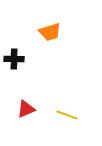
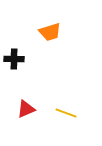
yellow line: moved 1 px left, 2 px up
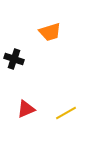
black cross: rotated 18 degrees clockwise
yellow line: rotated 50 degrees counterclockwise
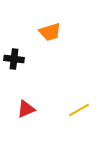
black cross: rotated 12 degrees counterclockwise
yellow line: moved 13 px right, 3 px up
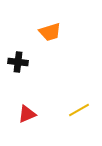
black cross: moved 4 px right, 3 px down
red triangle: moved 1 px right, 5 px down
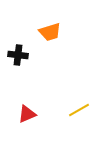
black cross: moved 7 px up
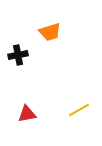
black cross: rotated 18 degrees counterclockwise
red triangle: rotated 12 degrees clockwise
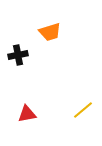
yellow line: moved 4 px right; rotated 10 degrees counterclockwise
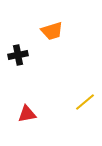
orange trapezoid: moved 2 px right, 1 px up
yellow line: moved 2 px right, 8 px up
